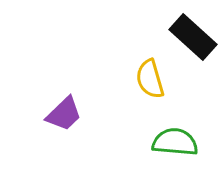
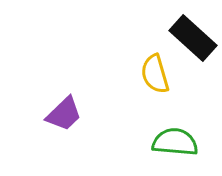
black rectangle: moved 1 px down
yellow semicircle: moved 5 px right, 5 px up
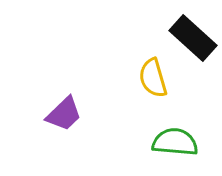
yellow semicircle: moved 2 px left, 4 px down
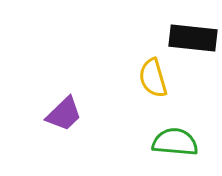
black rectangle: rotated 36 degrees counterclockwise
